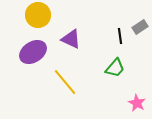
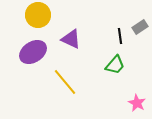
green trapezoid: moved 3 px up
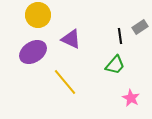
pink star: moved 6 px left, 5 px up
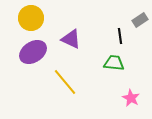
yellow circle: moved 7 px left, 3 px down
gray rectangle: moved 7 px up
green trapezoid: moved 1 px left, 2 px up; rotated 125 degrees counterclockwise
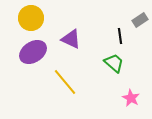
green trapezoid: rotated 35 degrees clockwise
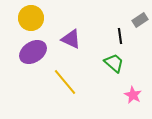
pink star: moved 2 px right, 3 px up
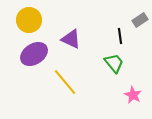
yellow circle: moved 2 px left, 2 px down
purple ellipse: moved 1 px right, 2 px down
green trapezoid: rotated 10 degrees clockwise
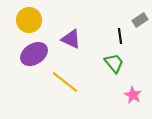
yellow line: rotated 12 degrees counterclockwise
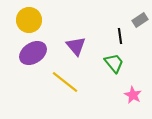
purple triangle: moved 5 px right, 7 px down; rotated 25 degrees clockwise
purple ellipse: moved 1 px left, 1 px up
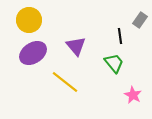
gray rectangle: rotated 21 degrees counterclockwise
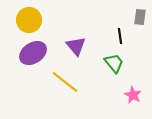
gray rectangle: moved 3 px up; rotated 28 degrees counterclockwise
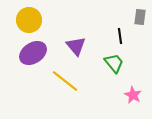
yellow line: moved 1 px up
